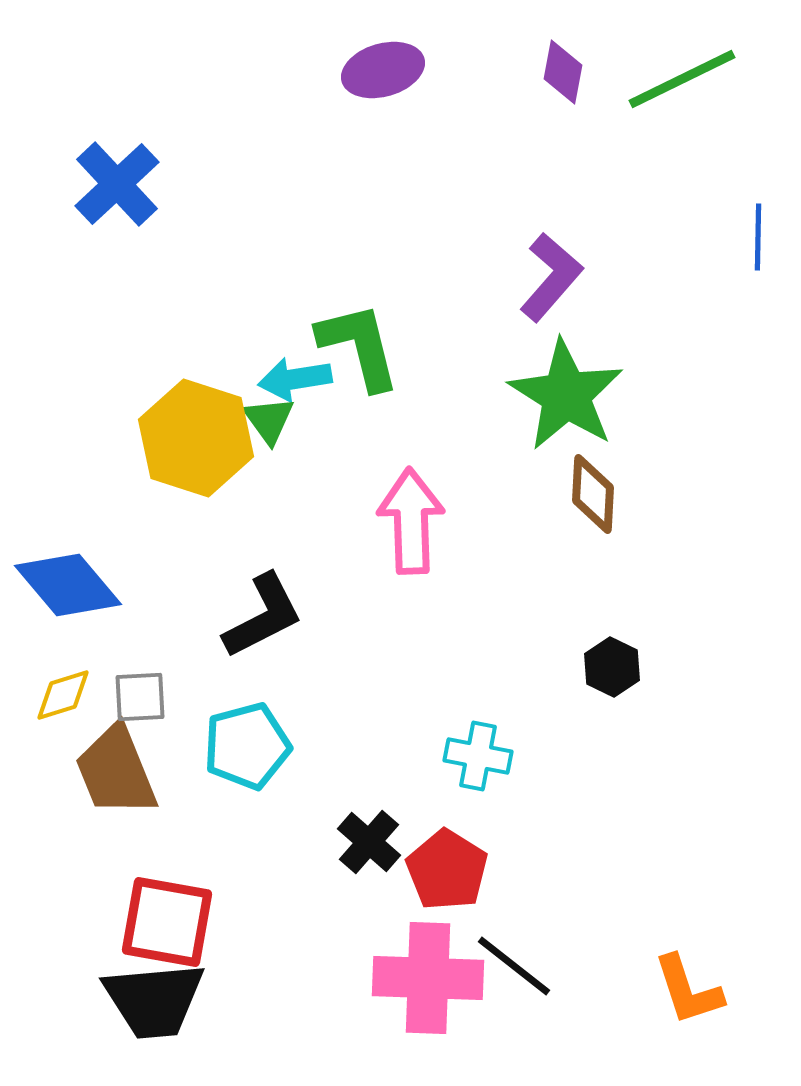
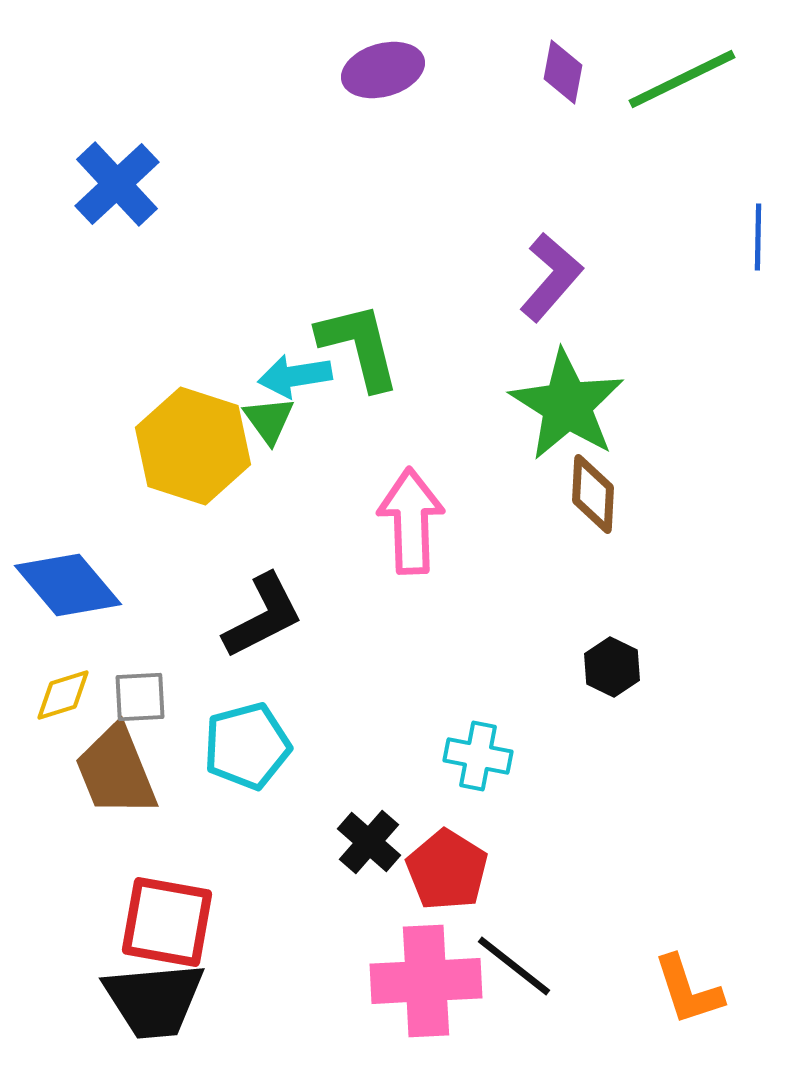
cyan arrow: moved 3 px up
green star: moved 1 px right, 10 px down
yellow hexagon: moved 3 px left, 8 px down
pink cross: moved 2 px left, 3 px down; rotated 5 degrees counterclockwise
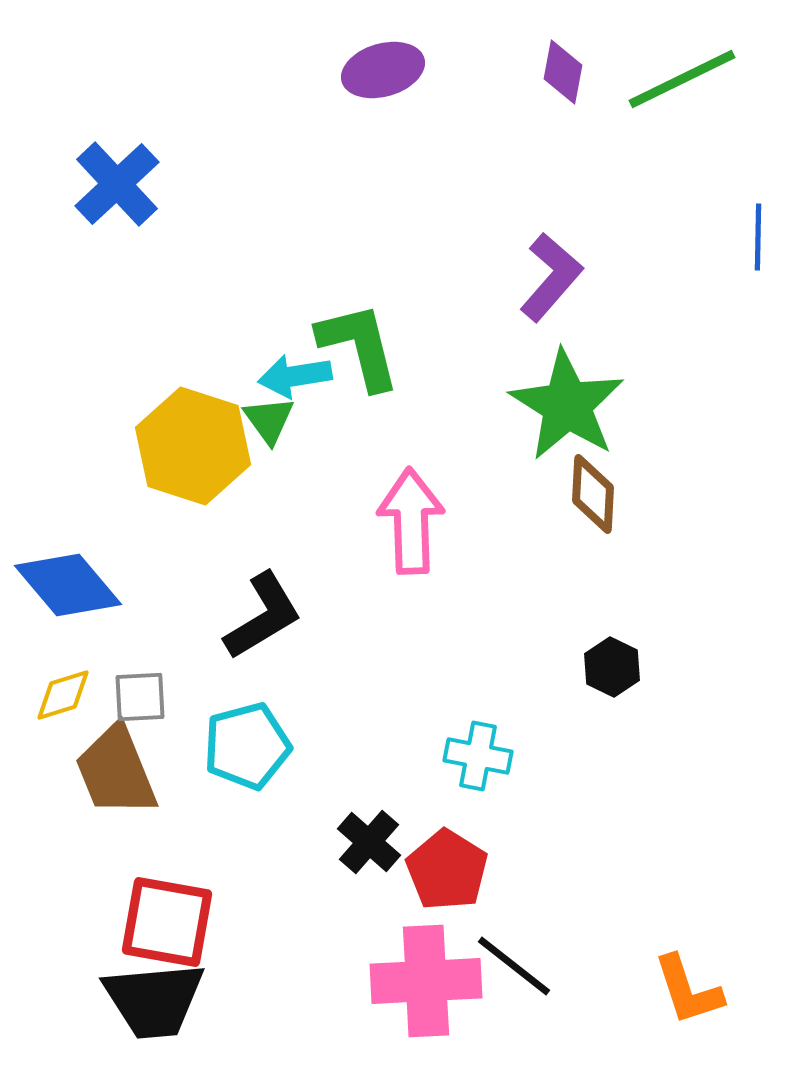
black L-shape: rotated 4 degrees counterclockwise
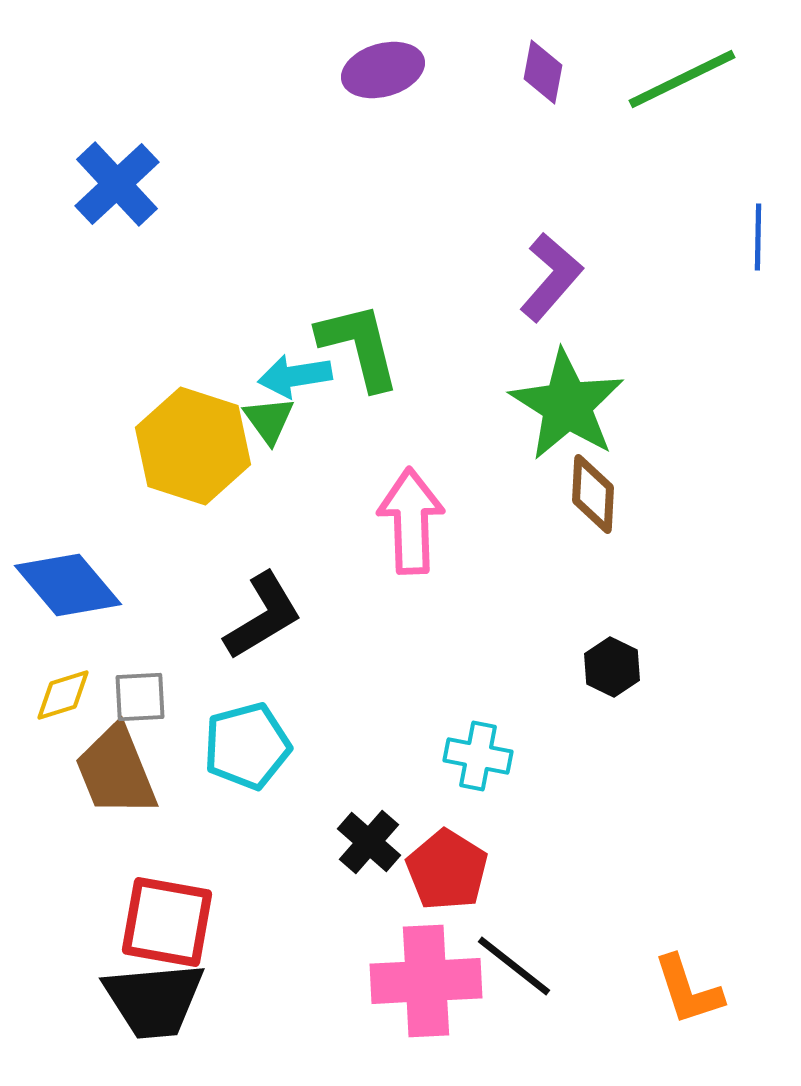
purple diamond: moved 20 px left
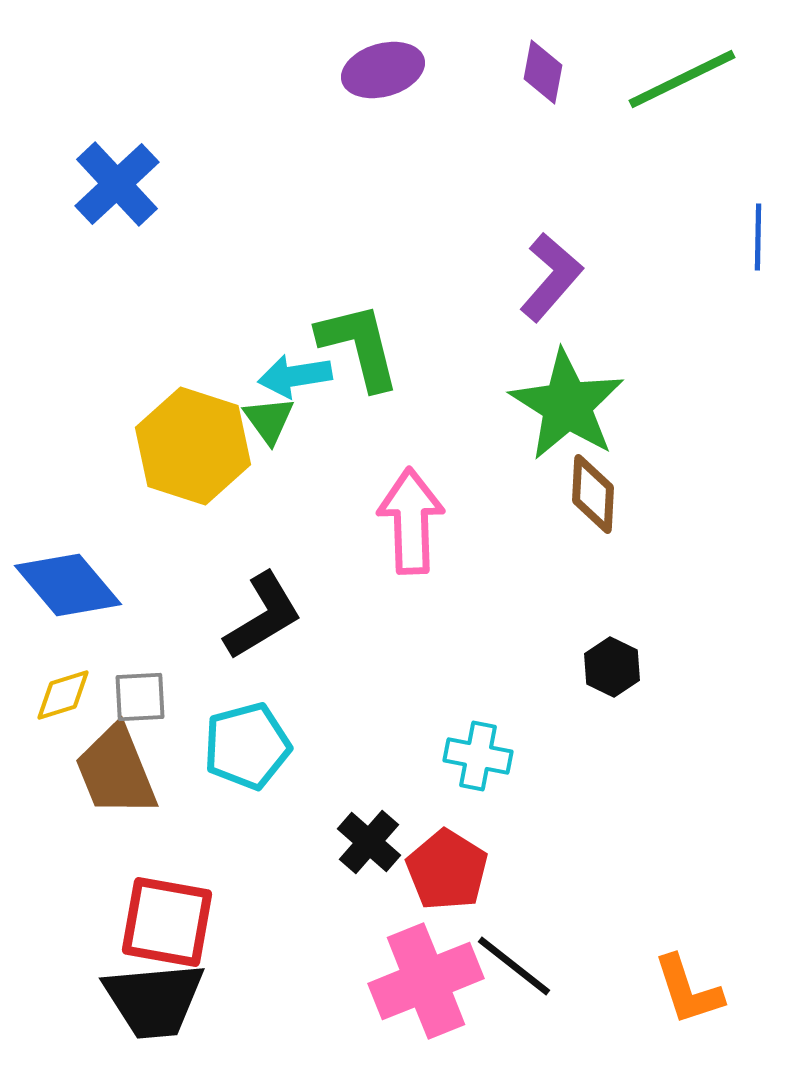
pink cross: rotated 19 degrees counterclockwise
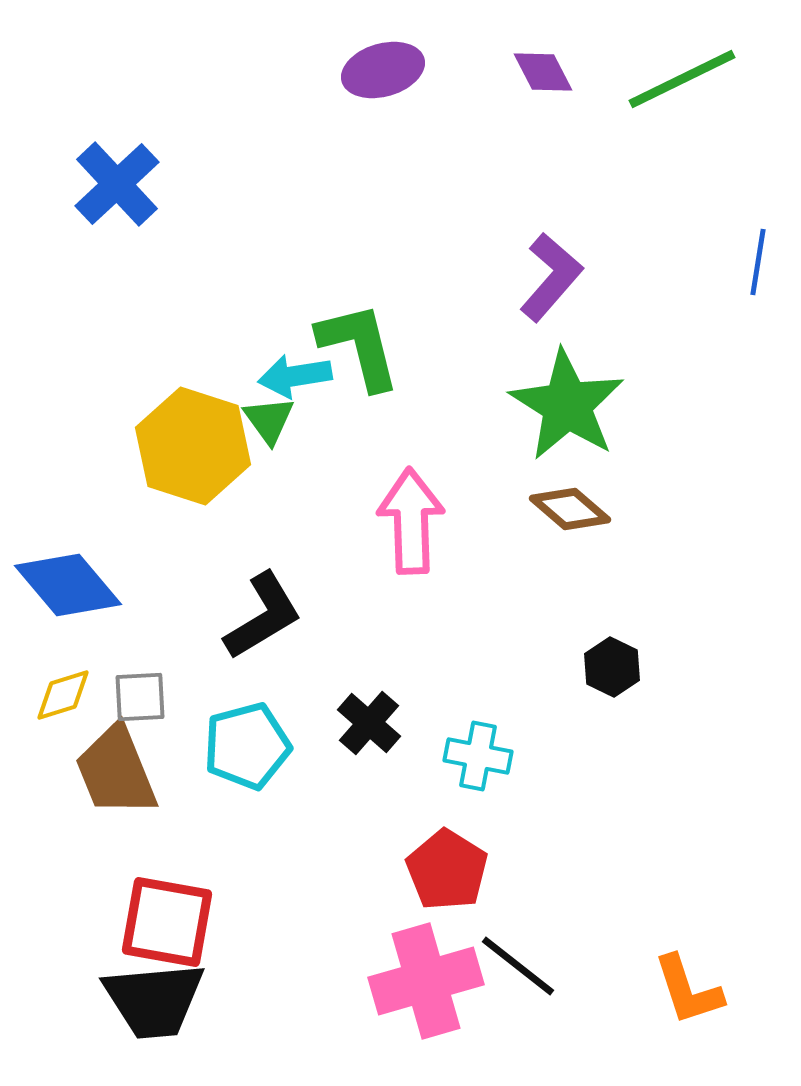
purple diamond: rotated 38 degrees counterclockwise
blue line: moved 25 px down; rotated 8 degrees clockwise
brown diamond: moved 23 px left, 15 px down; rotated 52 degrees counterclockwise
black cross: moved 119 px up
black line: moved 4 px right
pink cross: rotated 6 degrees clockwise
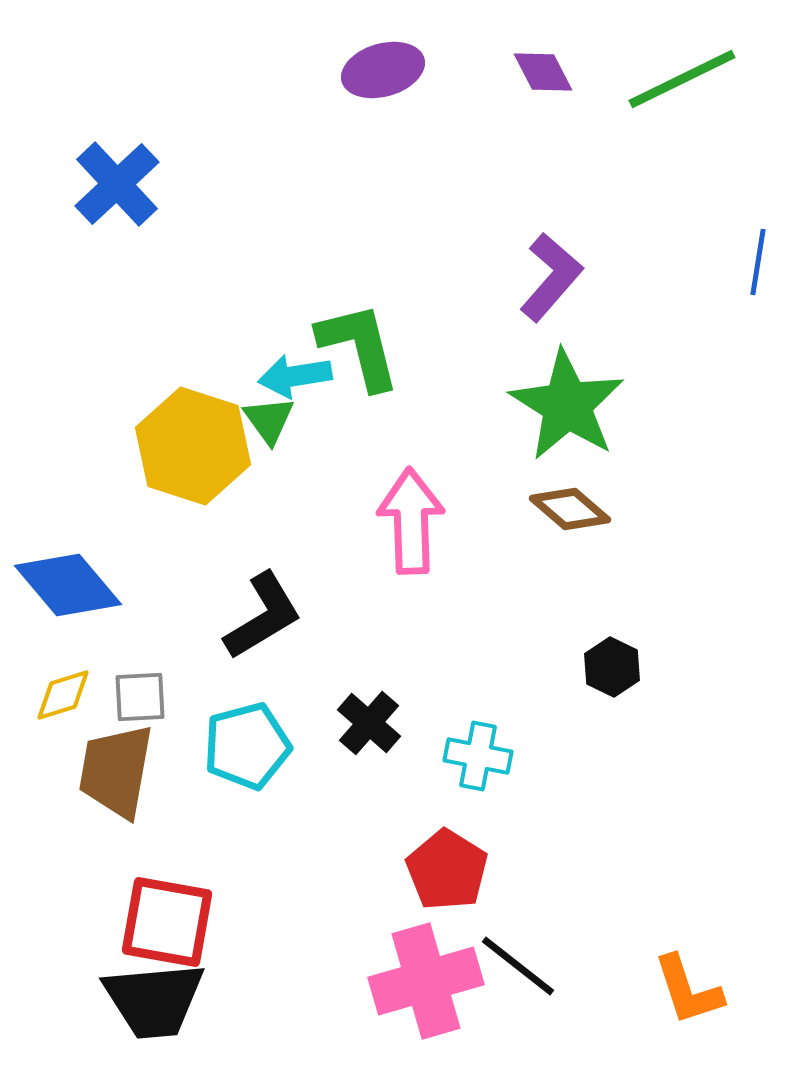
brown trapezoid: rotated 32 degrees clockwise
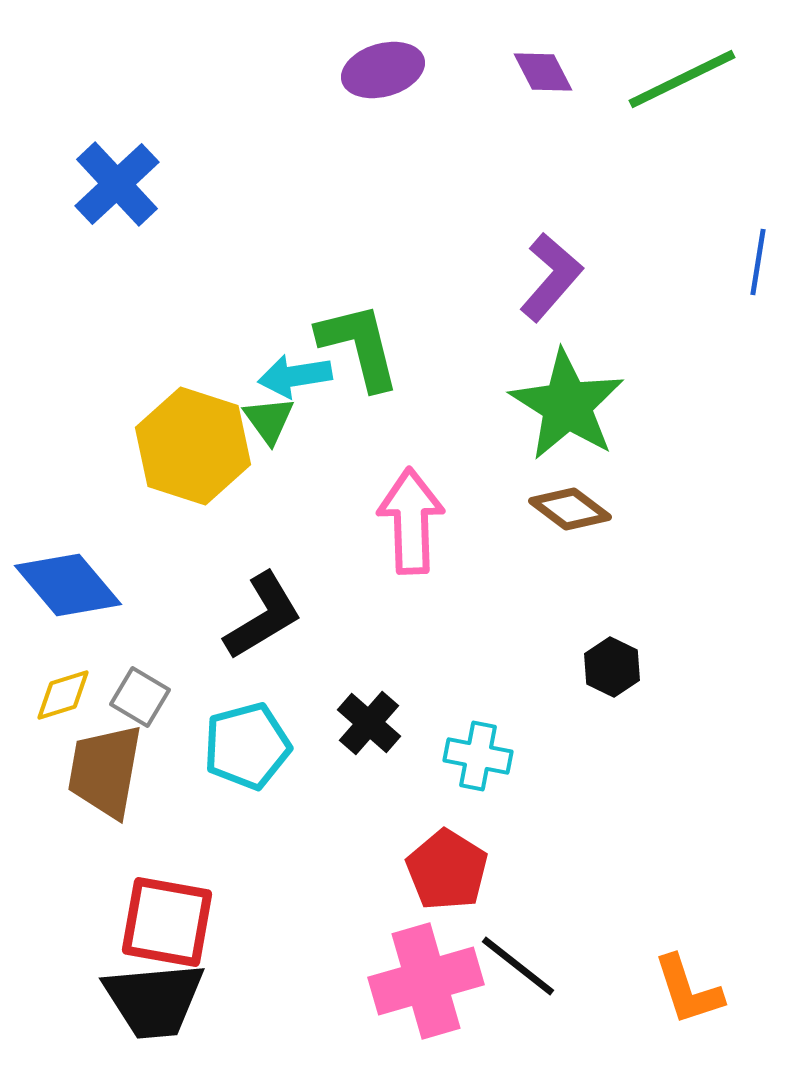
brown diamond: rotated 4 degrees counterclockwise
gray square: rotated 34 degrees clockwise
brown trapezoid: moved 11 px left
